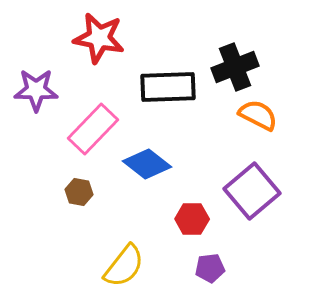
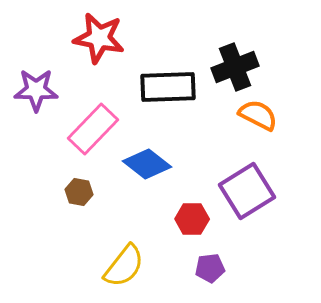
purple square: moved 5 px left; rotated 8 degrees clockwise
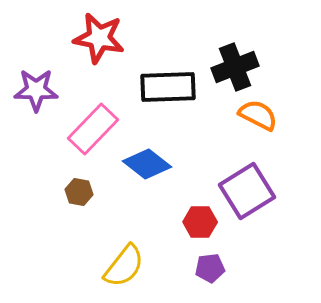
red hexagon: moved 8 px right, 3 px down
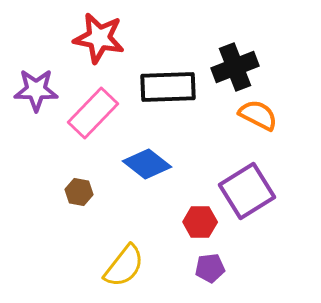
pink rectangle: moved 16 px up
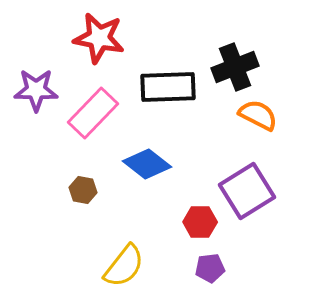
brown hexagon: moved 4 px right, 2 px up
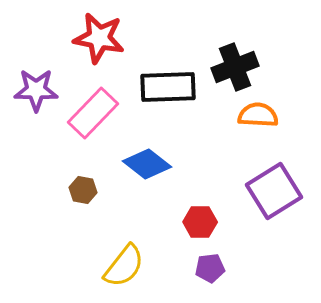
orange semicircle: rotated 24 degrees counterclockwise
purple square: moved 27 px right
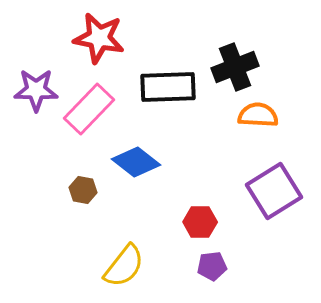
pink rectangle: moved 4 px left, 4 px up
blue diamond: moved 11 px left, 2 px up
purple pentagon: moved 2 px right, 2 px up
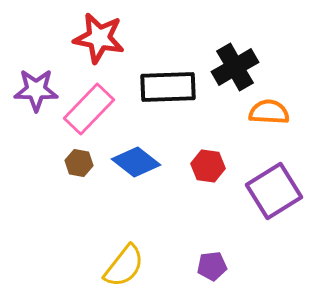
black cross: rotated 9 degrees counterclockwise
orange semicircle: moved 11 px right, 3 px up
brown hexagon: moved 4 px left, 27 px up
red hexagon: moved 8 px right, 56 px up; rotated 8 degrees clockwise
